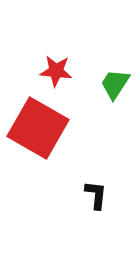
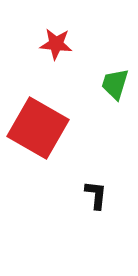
red star: moved 27 px up
green trapezoid: rotated 16 degrees counterclockwise
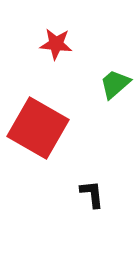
green trapezoid: rotated 32 degrees clockwise
black L-shape: moved 4 px left, 1 px up; rotated 12 degrees counterclockwise
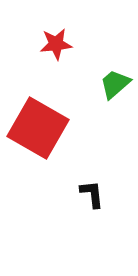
red star: rotated 12 degrees counterclockwise
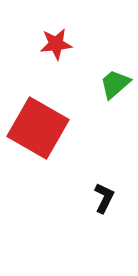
black L-shape: moved 12 px right, 4 px down; rotated 32 degrees clockwise
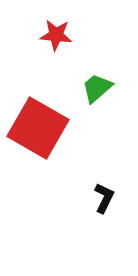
red star: moved 9 px up; rotated 12 degrees clockwise
green trapezoid: moved 18 px left, 4 px down
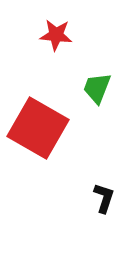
green trapezoid: rotated 28 degrees counterclockwise
black L-shape: rotated 8 degrees counterclockwise
